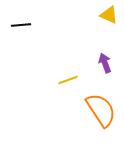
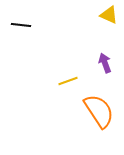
black line: rotated 12 degrees clockwise
yellow line: moved 1 px down
orange semicircle: moved 2 px left, 1 px down
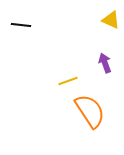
yellow triangle: moved 2 px right, 5 px down
orange semicircle: moved 9 px left
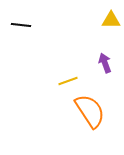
yellow triangle: rotated 24 degrees counterclockwise
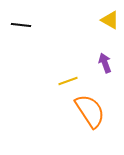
yellow triangle: moved 1 px left; rotated 30 degrees clockwise
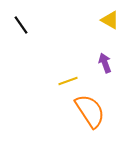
black line: rotated 48 degrees clockwise
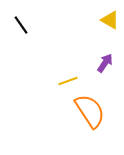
purple arrow: rotated 54 degrees clockwise
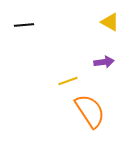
yellow triangle: moved 2 px down
black line: moved 3 px right; rotated 60 degrees counterclockwise
purple arrow: moved 1 px left, 1 px up; rotated 48 degrees clockwise
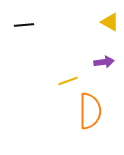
orange semicircle: rotated 33 degrees clockwise
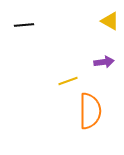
yellow triangle: moved 1 px up
